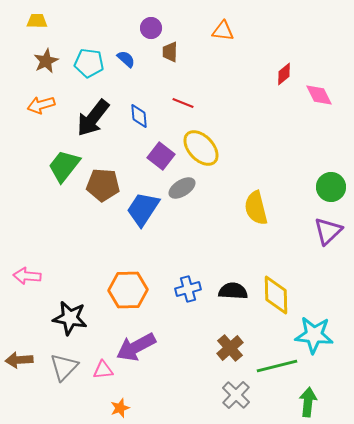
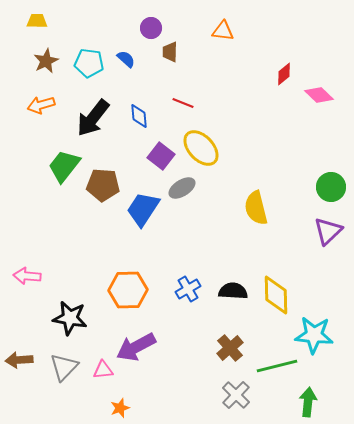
pink diamond: rotated 20 degrees counterclockwise
blue cross: rotated 15 degrees counterclockwise
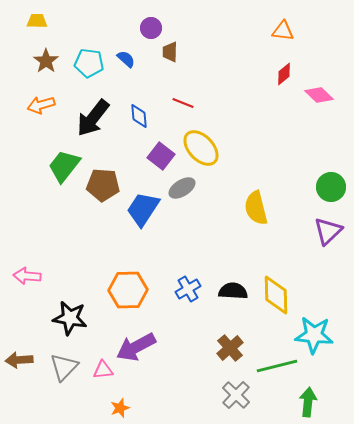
orange triangle: moved 60 px right
brown star: rotated 10 degrees counterclockwise
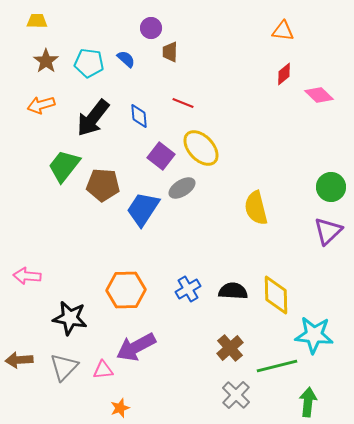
orange hexagon: moved 2 px left
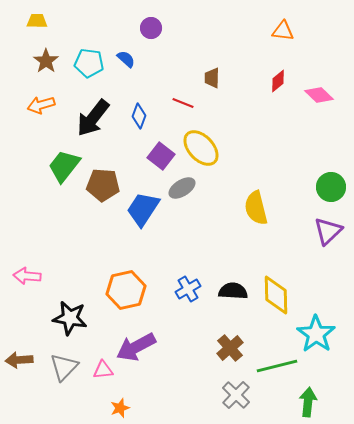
brown trapezoid: moved 42 px right, 26 px down
red diamond: moved 6 px left, 7 px down
blue diamond: rotated 25 degrees clockwise
orange hexagon: rotated 12 degrees counterclockwise
cyan star: moved 2 px right, 1 px up; rotated 30 degrees clockwise
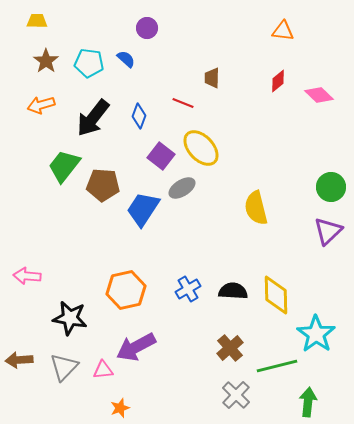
purple circle: moved 4 px left
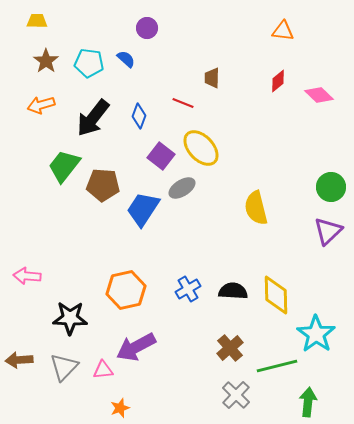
black star: rotated 8 degrees counterclockwise
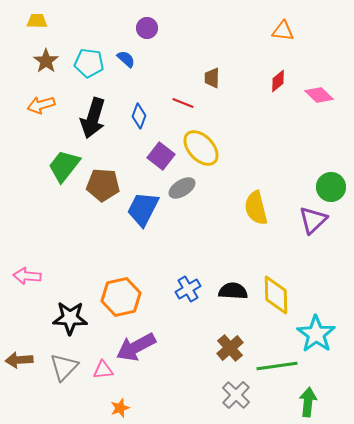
black arrow: rotated 21 degrees counterclockwise
blue trapezoid: rotated 6 degrees counterclockwise
purple triangle: moved 15 px left, 11 px up
orange hexagon: moved 5 px left, 7 px down
green line: rotated 6 degrees clockwise
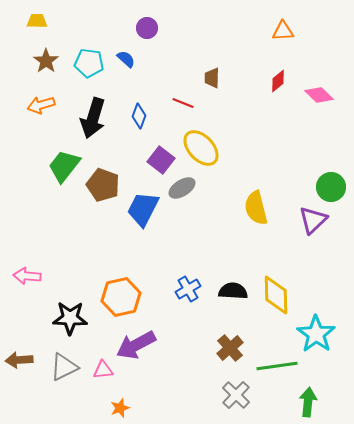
orange triangle: rotated 10 degrees counterclockwise
purple square: moved 4 px down
brown pentagon: rotated 16 degrees clockwise
purple arrow: moved 2 px up
gray triangle: rotated 20 degrees clockwise
